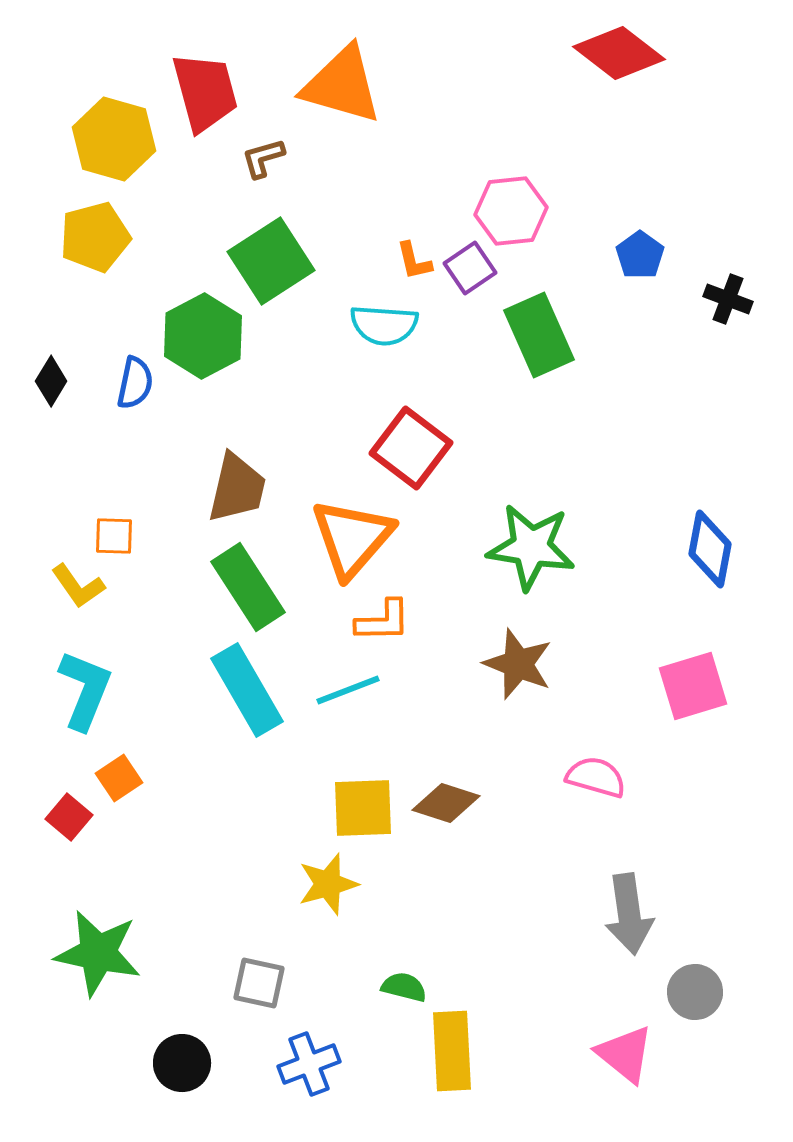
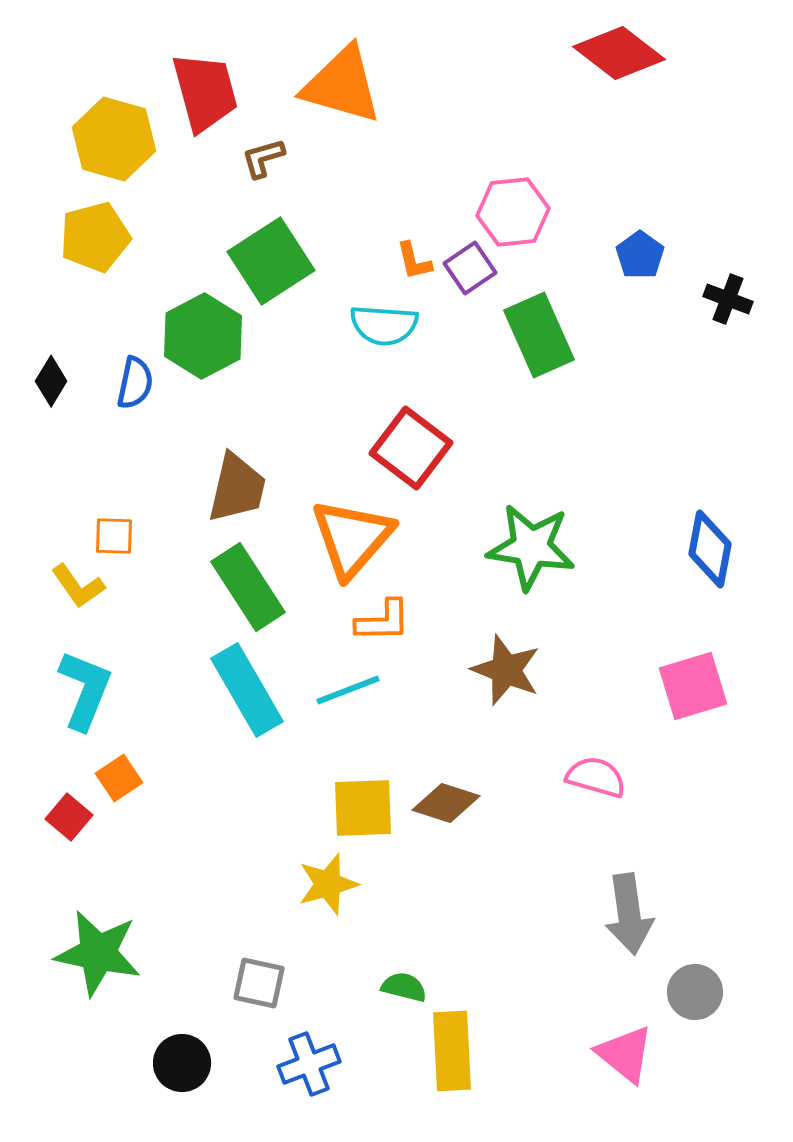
pink hexagon at (511, 211): moved 2 px right, 1 px down
brown star at (518, 664): moved 12 px left, 6 px down
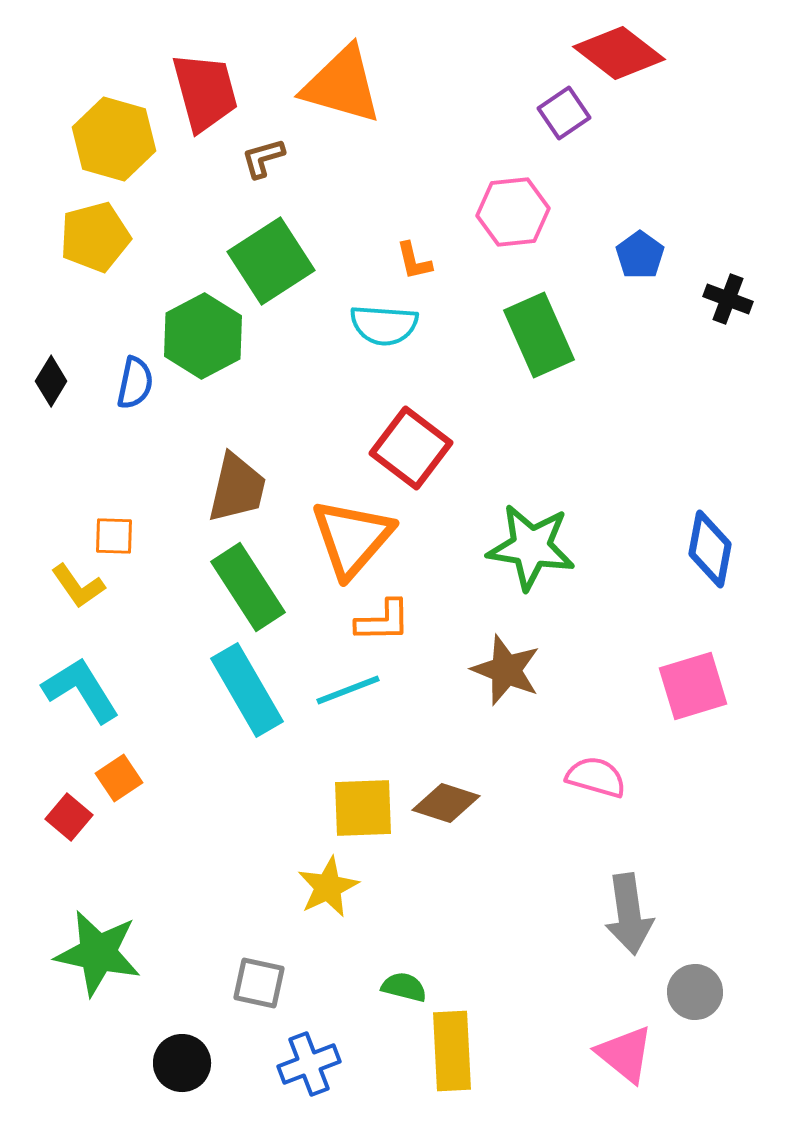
purple square at (470, 268): moved 94 px right, 155 px up
cyan L-shape at (85, 690): moved 4 px left; rotated 54 degrees counterclockwise
yellow star at (328, 884): moved 3 px down; rotated 10 degrees counterclockwise
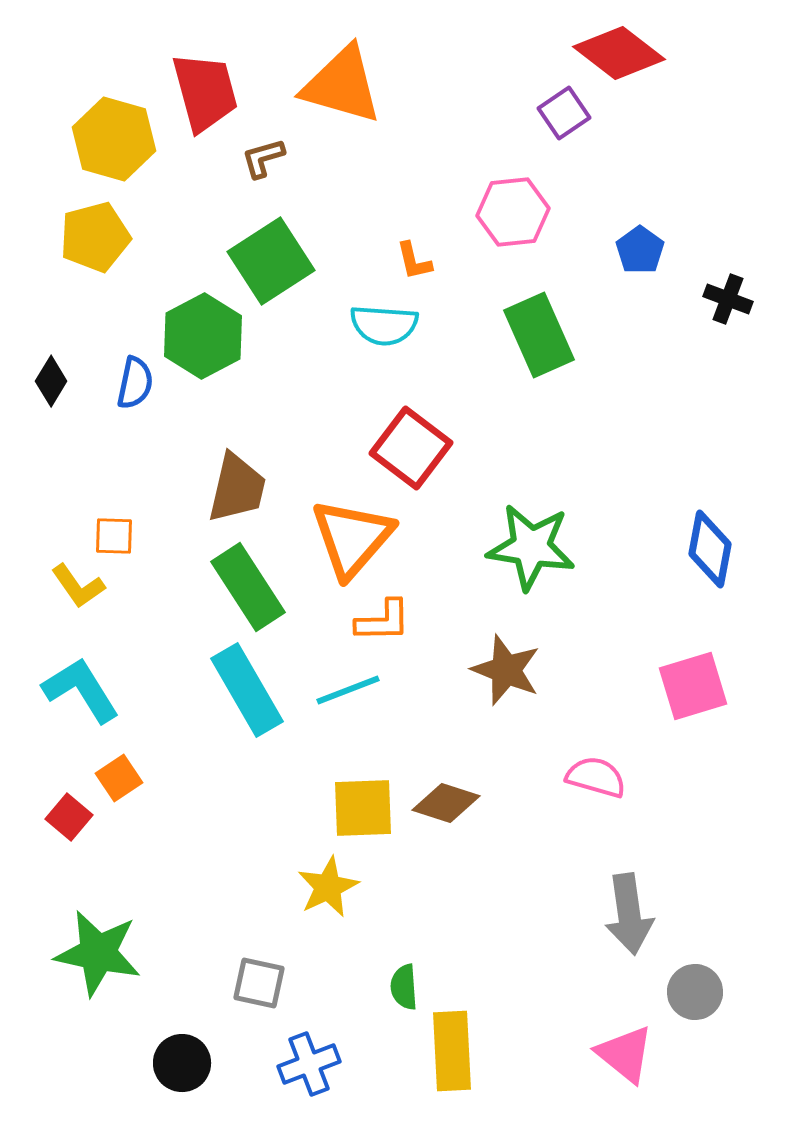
blue pentagon at (640, 255): moved 5 px up
green semicircle at (404, 987): rotated 108 degrees counterclockwise
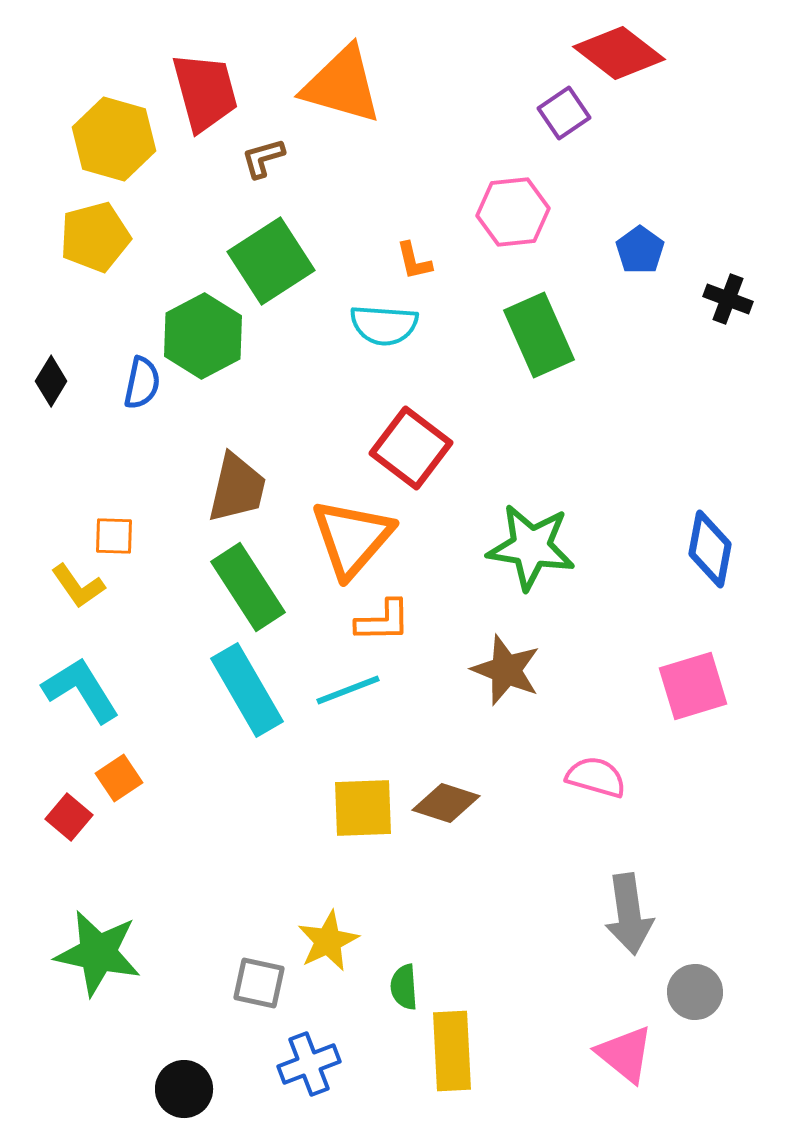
blue semicircle at (135, 383): moved 7 px right
yellow star at (328, 887): moved 54 px down
black circle at (182, 1063): moved 2 px right, 26 px down
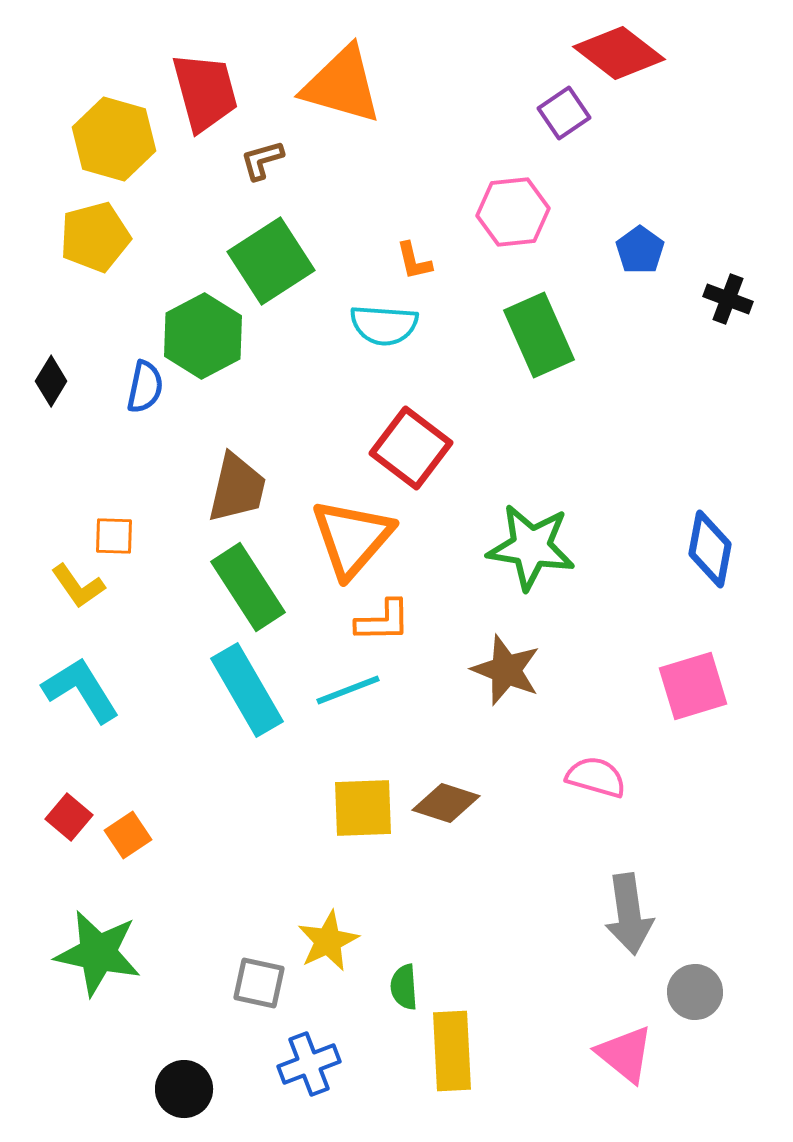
brown L-shape at (263, 158): moved 1 px left, 2 px down
blue semicircle at (142, 383): moved 3 px right, 4 px down
orange square at (119, 778): moved 9 px right, 57 px down
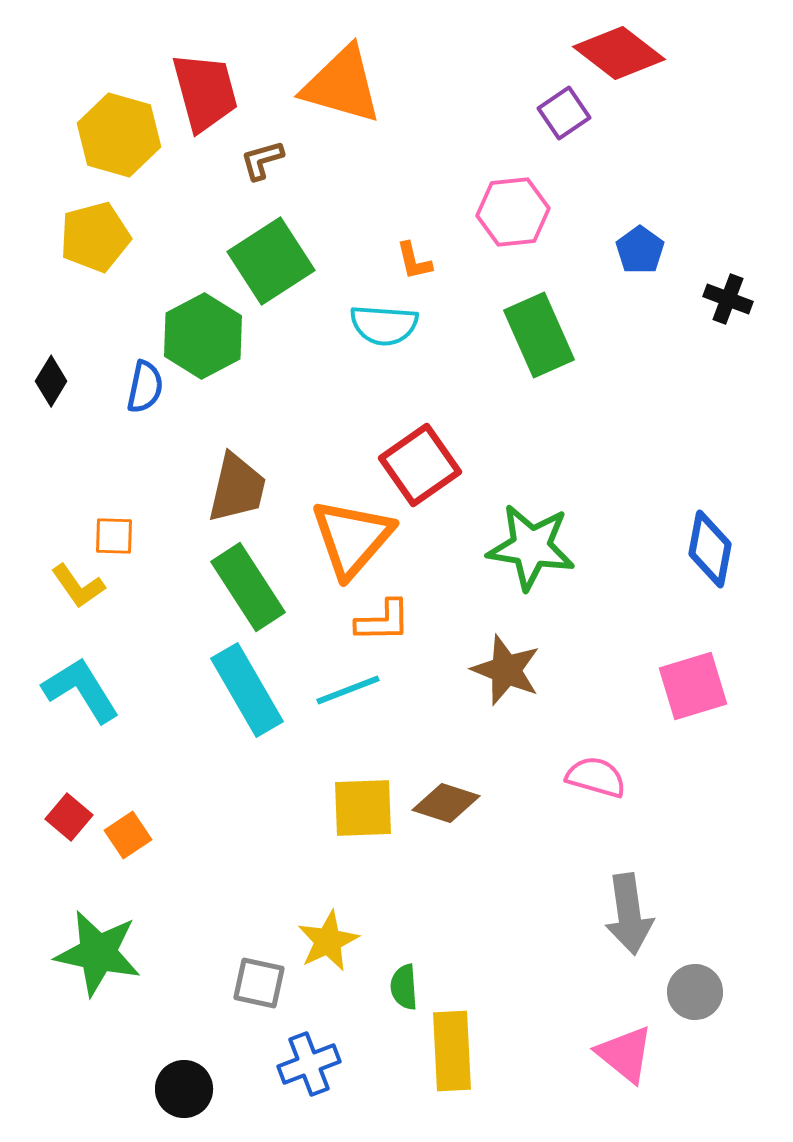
yellow hexagon at (114, 139): moved 5 px right, 4 px up
red square at (411, 448): moved 9 px right, 17 px down; rotated 18 degrees clockwise
